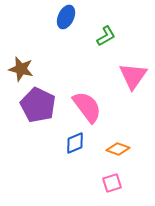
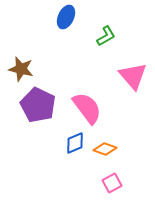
pink triangle: rotated 16 degrees counterclockwise
pink semicircle: moved 1 px down
orange diamond: moved 13 px left
pink square: rotated 12 degrees counterclockwise
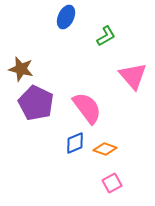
purple pentagon: moved 2 px left, 2 px up
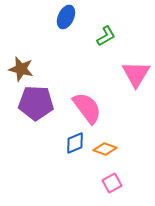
pink triangle: moved 3 px right, 2 px up; rotated 12 degrees clockwise
purple pentagon: rotated 24 degrees counterclockwise
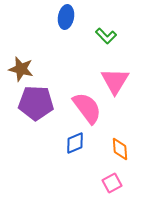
blue ellipse: rotated 15 degrees counterclockwise
green L-shape: rotated 75 degrees clockwise
pink triangle: moved 21 px left, 7 px down
orange diamond: moved 15 px right; rotated 65 degrees clockwise
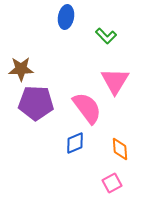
brown star: rotated 15 degrees counterclockwise
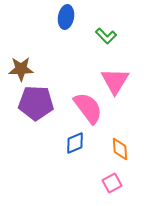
pink semicircle: moved 1 px right
